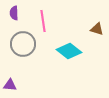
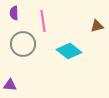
brown triangle: moved 3 px up; rotated 32 degrees counterclockwise
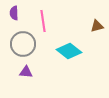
purple triangle: moved 16 px right, 13 px up
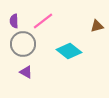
purple semicircle: moved 8 px down
pink line: rotated 60 degrees clockwise
purple triangle: rotated 24 degrees clockwise
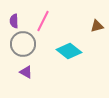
pink line: rotated 25 degrees counterclockwise
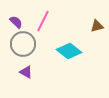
purple semicircle: moved 2 px right, 1 px down; rotated 136 degrees clockwise
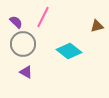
pink line: moved 4 px up
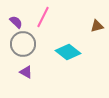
cyan diamond: moved 1 px left, 1 px down
